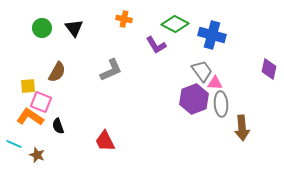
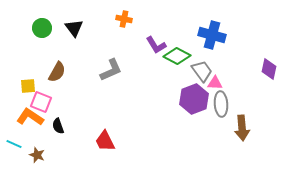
green diamond: moved 2 px right, 32 px down
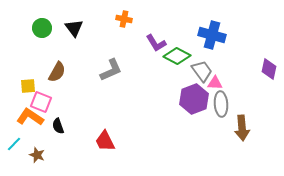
purple L-shape: moved 2 px up
cyan line: rotated 70 degrees counterclockwise
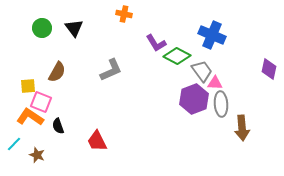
orange cross: moved 5 px up
blue cross: rotated 8 degrees clockwise
red trapezoid: moved 8 px left
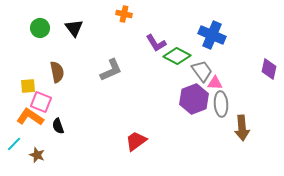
green circle: moved 2 px left
brown semicircle: rotated 40 degrees counterclockwise
red trapezoid: moved 39 px right; rotated 80 degrees clockwise
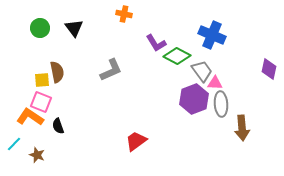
yellow square: moved 14 px right, 6 px up
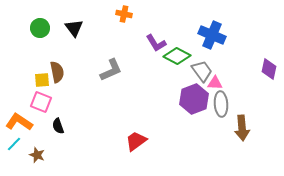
orange L-shape: moved 11 px left, 5 px down
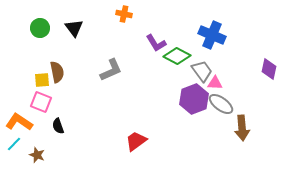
gray ellipse: rotated 50 degrees counterclockwise
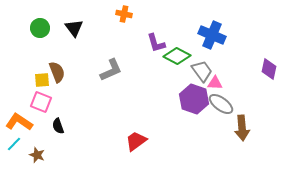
purple L-shape: rotated 15 degrees clockwise
brown semicircle: rotated 10 degrees counterclockwise
purple hexagon: rotated 20 degrees counterclockwise
